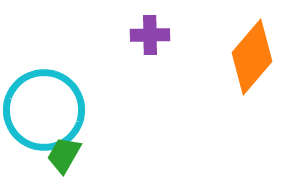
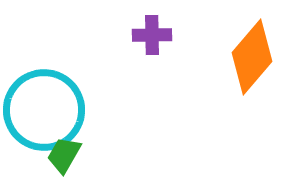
purple cross: moved 2 px right
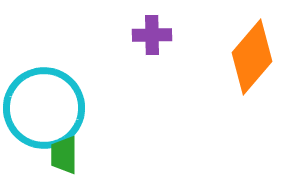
cyan circle: moved 2 px up
green trapezoid: rotated 30 degrees counterclockwise
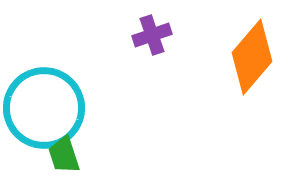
purple cross: rotated 18 degrees counterclockwise
green trapezoid: rotated 18 degrees counterclockwise
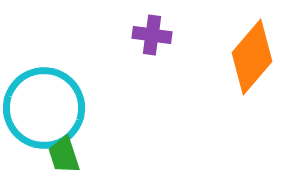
purple cross: rotated 27 degrees clockwise
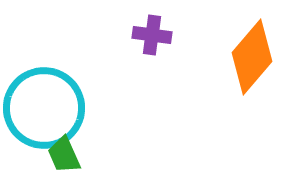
green trapezoid: rotated 6 degrees counterclockwise
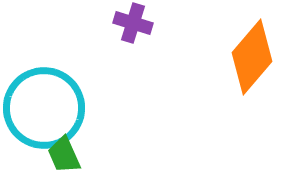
purple cross: moved 19 px left, 12 px up; rotated 9 degrees clockwise
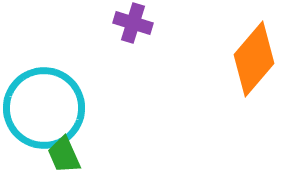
orange diamond: moved 2 px right, 2 px down
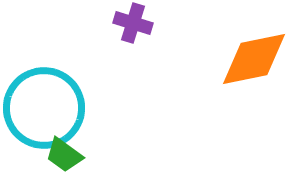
orange diamond: rotated 38 degrees clockwise
green trapezoid: rotated 30 degrees counterclockwise
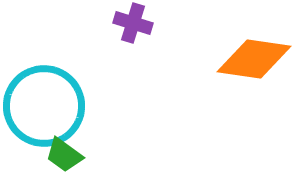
orange diamond: rotated 20 degrees clockwise
cyan circle: moved 2 px up
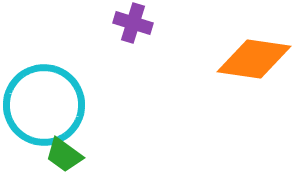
cyan circle: moved 1 px up
